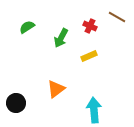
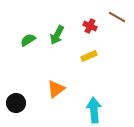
green semicircle: moved 1 px right, 13 px down
green arrow: moved 4 px left, 3 px up
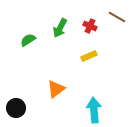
green arrow: moved 3 px right, 7 px up
black circle: moved 5 px down
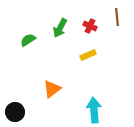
brown line: rotated 54 degrees clockwise
yellow rectangle: moved 1 px left, 1 px up
orange triangle: moved 4 px left
black circle: moved 1 px left, 4 px down
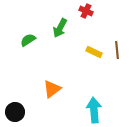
brown line: moved 33 px down
red cross: moved 4 px left, 15 px up
yellow rectangle: moved 6 px right, 3 px up; rotated 49 degrees clockwise
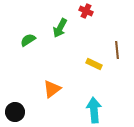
yellow rectangle: moved 12 px down
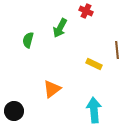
green semicircle: rotated 42 degrees counterclockwise
black circle: moved 1 px left, 1 px up
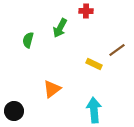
red cross: rotated 24 degrees counterclockwise
brown line: rotated 60 degrees clockwise
